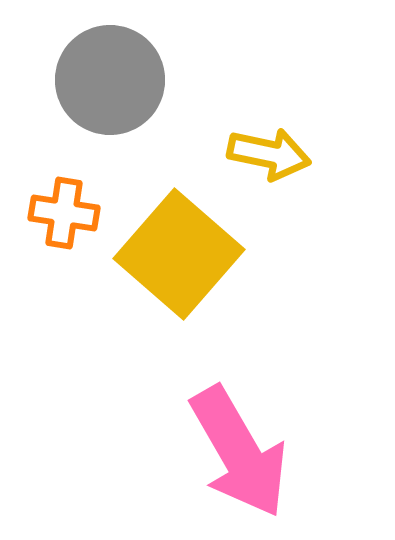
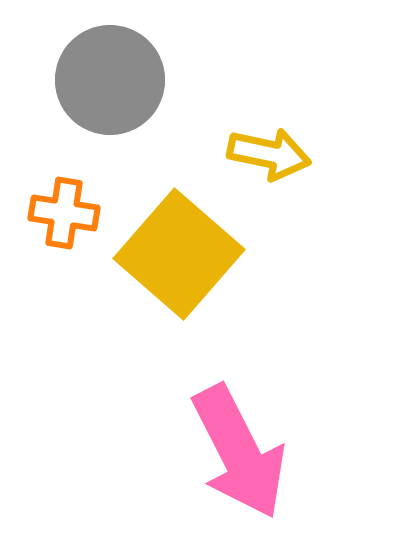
pink arrow: rotated 3 degrees clockwise
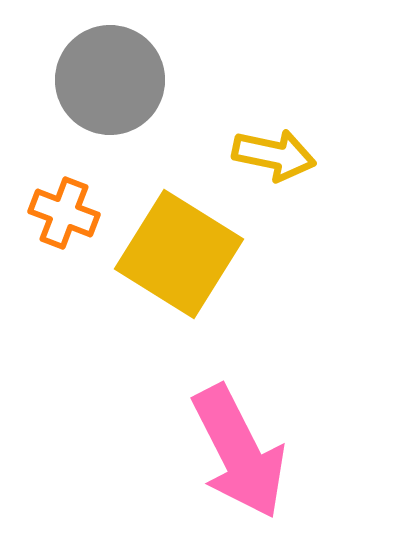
yellow arrow: moved 5 px right, 1 px down
orange cross: rotated 12 degrees clockwise
yellow square: rotated 9 degrees counterclockwise
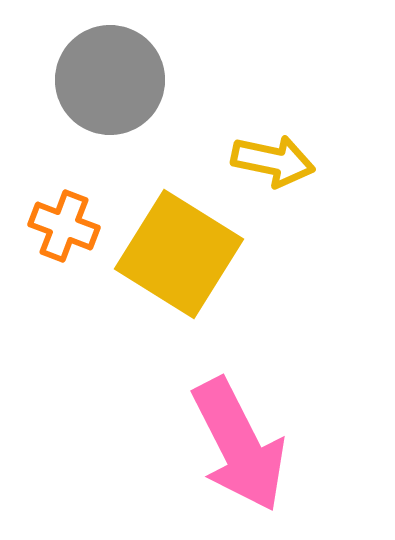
yellow arrow: moved 1 px left, 6 px down
orange cross: moved 13 px down
pink arrow: moved 7 px up
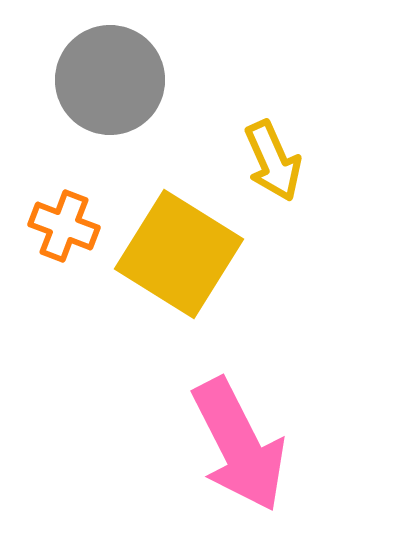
yellow arrow: rotated 54 degrees clockwise
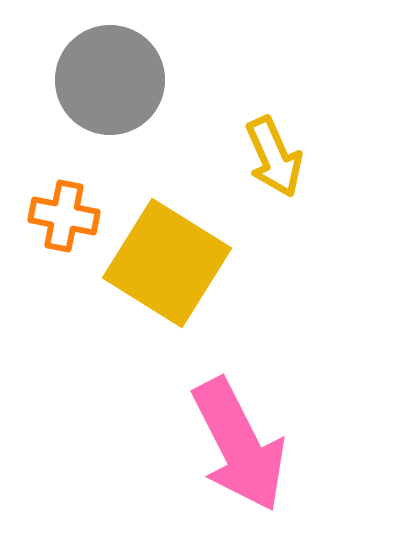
yellow arrow: moved 1 px right, 4 px up
orange cross: moved 10 px up; rotated 10 degrees counterclockwise
yellow square: moved 12 px left, 9 px down
